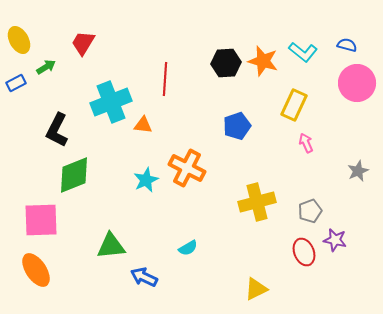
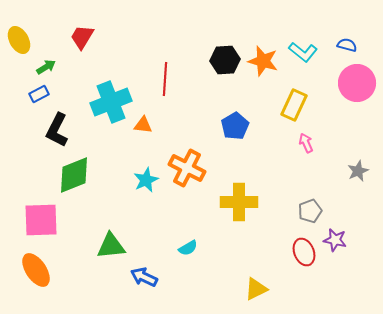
red trapezoid: moved 1 px left, 6 px up
black hexagon: moved 1 px left, 3 px up
blue rectangle: moved 23 px right, 11 px down
blue pentagon: moved 2 px left; rotated 12 degrees counterclockwise
yellow cross: moved 18 px left; rotated 15 degrees clockwise
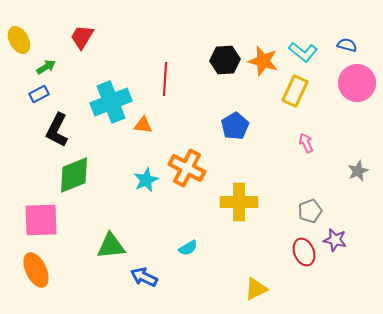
yellow rectangle: moved 1 px right, 14 px up
orange ellipse: rotated 8 degrees clockwise
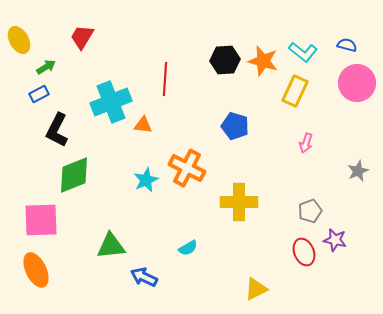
blue pentagon: rotated 24 degrees counterclockwise
pink arrow: rotated 138 degrees counterclockwise
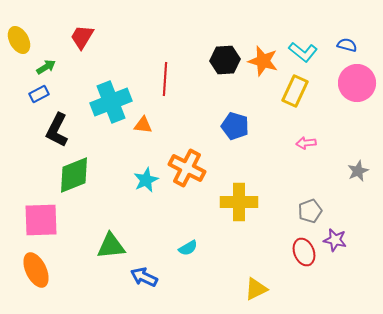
pink arrow: rotated 66 degrees clockwise
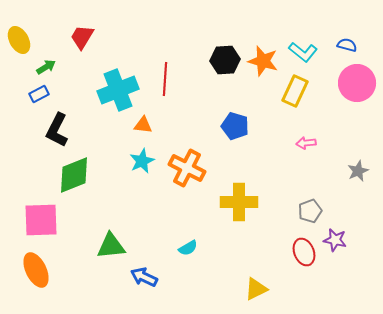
cyan cross: moved 7 px right, 12 px up
cyan star: moved 4 px left, 19 px up
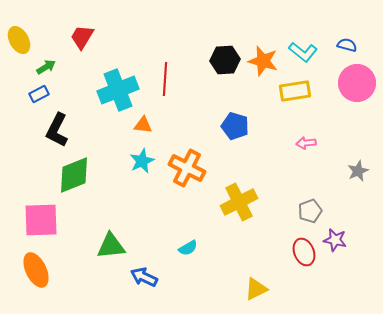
yellow rectangle: rotated 56 degrees clockwise
yellow cross: rotated 27 degrees counterclockwise
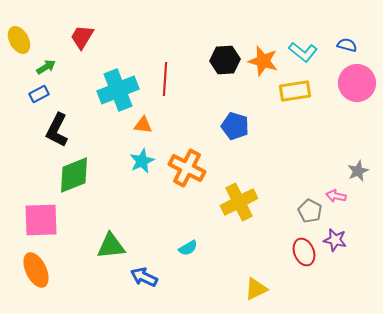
pink arrow: moved 30 px right, 53 px down; rotated 18 degrees clockwise
gray pentagon: rotated 25 degrees counterclockwise
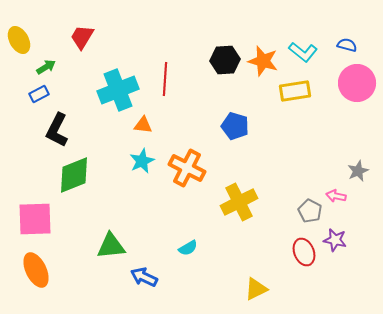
pink square: moved 6 px left, 1 px up
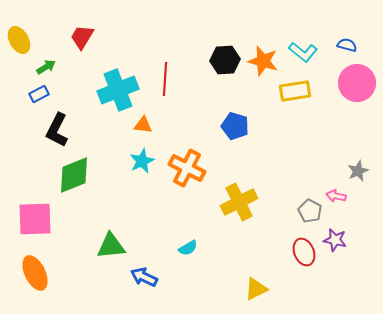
orange ellipse: moved 1 px left, 3 px down
